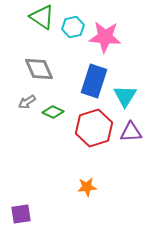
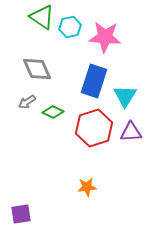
cyan hexagon: moved 3 px left
gray diamond: moved 2 px left
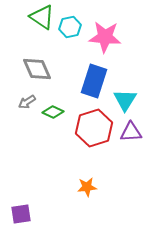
cyan triangle: moved 4 px down
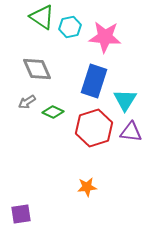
purple triangle: rotated 10 degrees clockwise
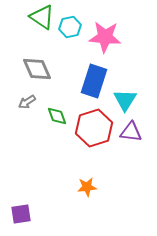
green diamond: moved 4 px right, 4 px down; rotated 45 degrees clockwise
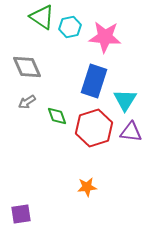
gray diamond: moved 10 px left, 2 px up
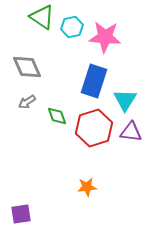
cyan hexagon: moved 2 px right
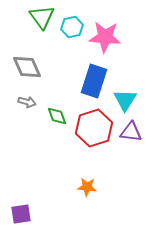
green triangle: rotated 20 degrees clockwise
gray arrow: rotated 132 degrees counterclockwise
orange star: rotated 12 degrees clockwise
